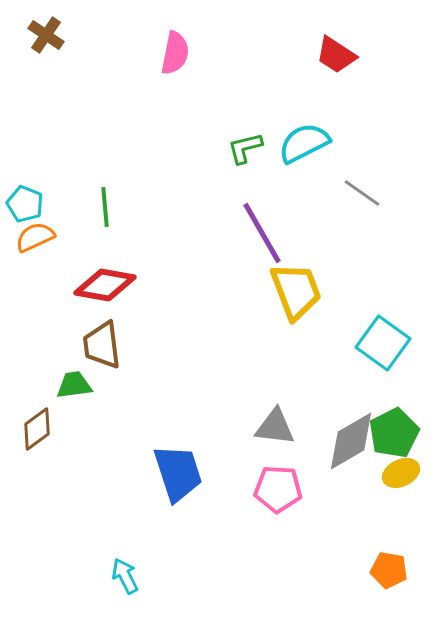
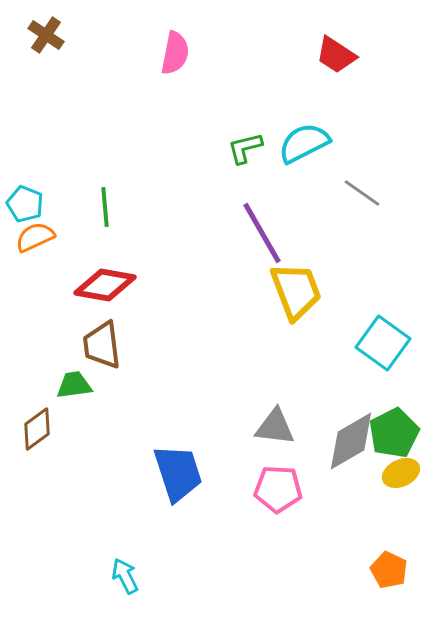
orange pentagon: rotated 15 degrees clockwise
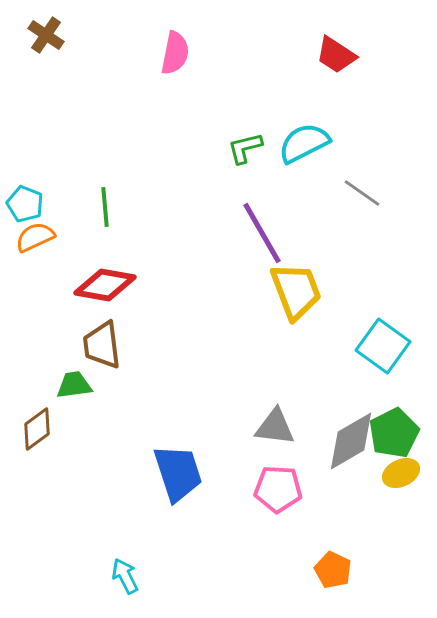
cyan square: moved 3 px down
orange pentagon: moved 56 px left
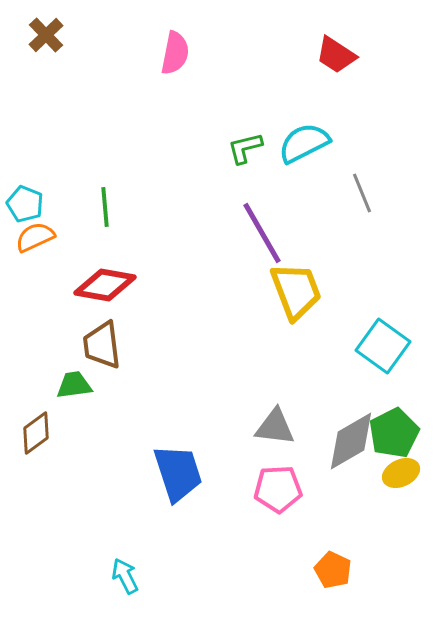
brown cross: rotated 12 degrees clockwise
gray line: rotated 33 degrees clockwise
brown diamond: moved 1 px left, 4 px down
pink pentagon: rotated 6 degrees counterclockwise
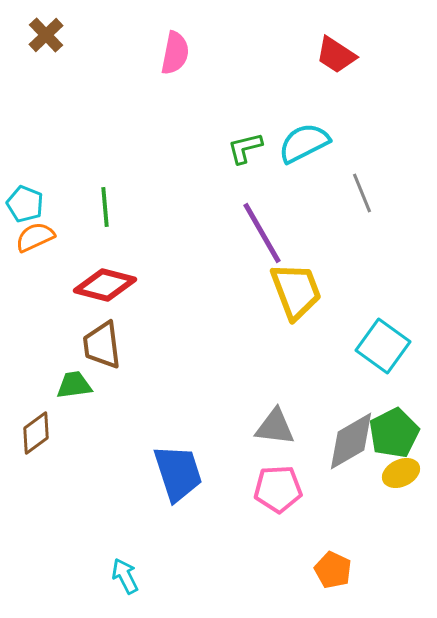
red diamond: rotated 4 degrees clockwise
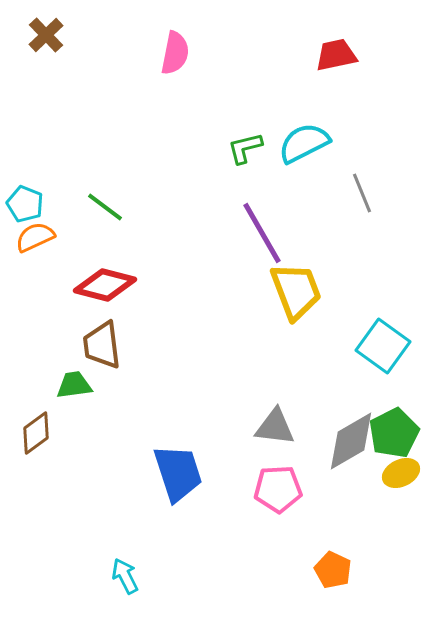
red trapezoid: rotated 135 degrees clockwise
green line: rotated 48 degrees counterclockwise
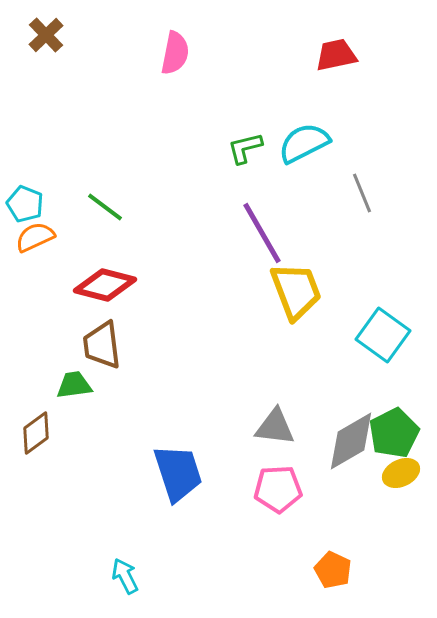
cyan square: moved 11 px up
